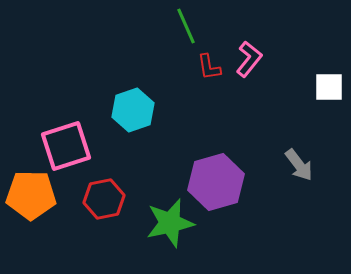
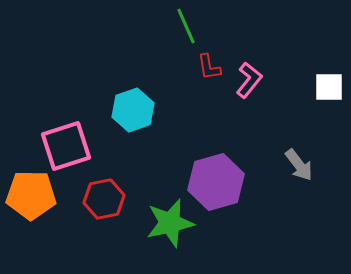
pink L-shape: moved 21 px down
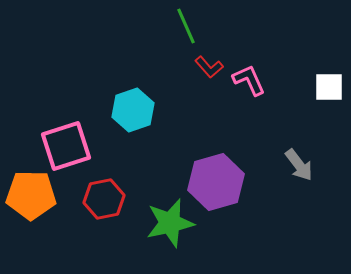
red L-shape: rotated 32 degrees counterclockwise
pink L-shape: rotated 63 degrees counterclockwise
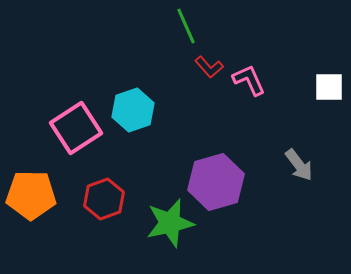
pink square: moved 10 px right, 18 px up; rotated 15 degrees counterclockwise
red hexagon: rotated 9 degrees counterclockwise
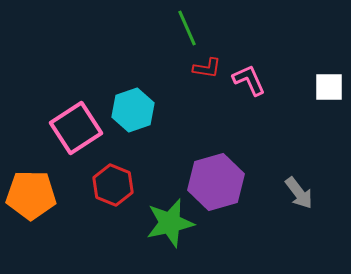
green line: moved 1 px right, 2 px down
red L-shape: moved 2 px left, 1 px down; rotated 40 degrees counterclockwise
gray arrow: moved 28 px down
red hexagon: moved 9 px right, 14 px up; rotated 18 degrees counterclockwise
